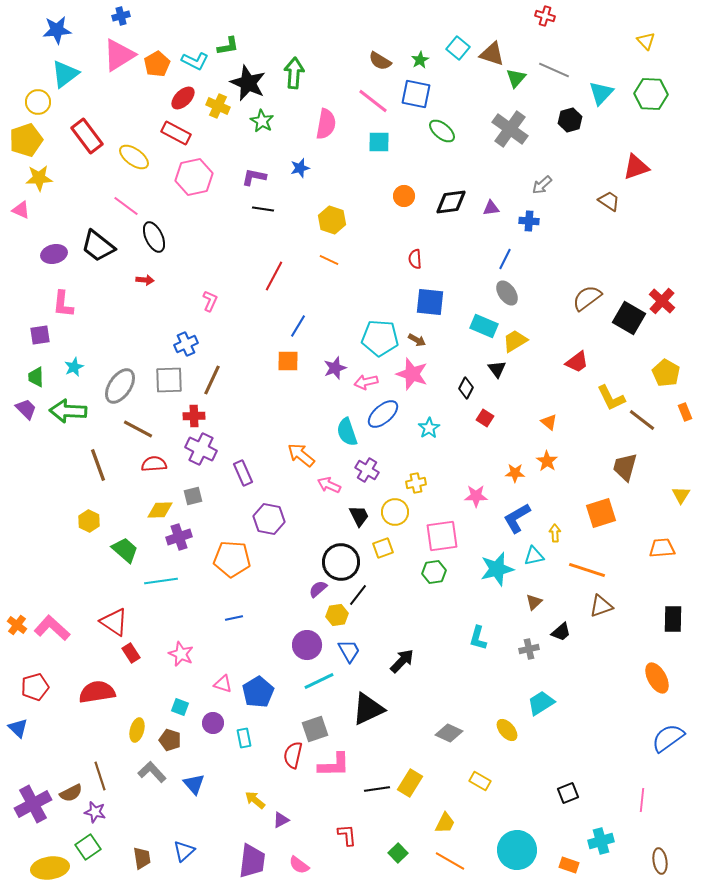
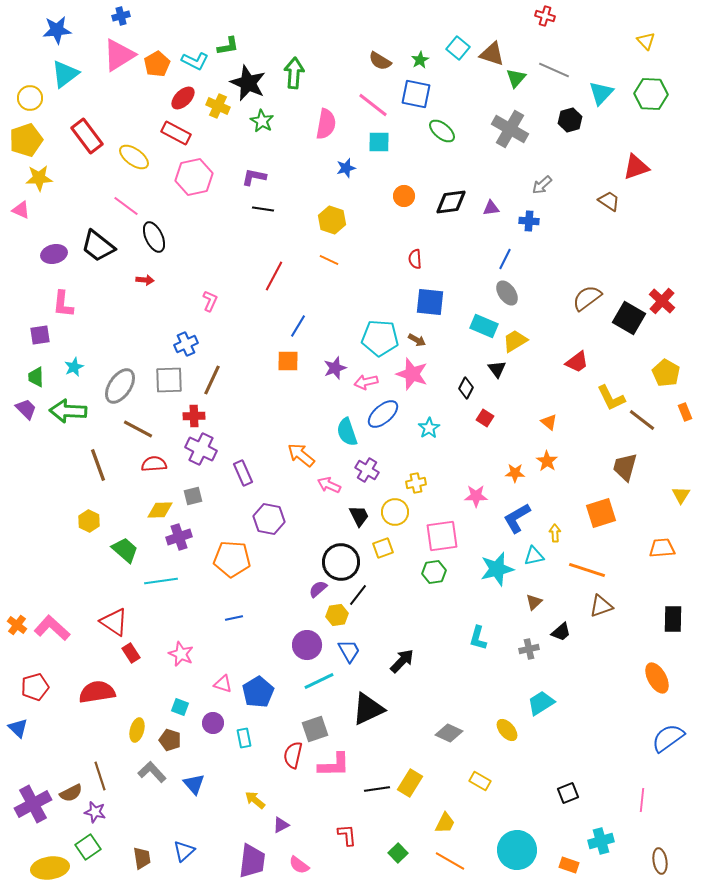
pink line at (373, 101): moved 4 px down
yellow circle at (38, 102): moved 8 px left, 4 px up
gray cross at (510, 129): rotated 6 degrees counterclockwise
blue star at (300, 168): moved 46 px right
purple triangle at (281, 820): moved 5 px down
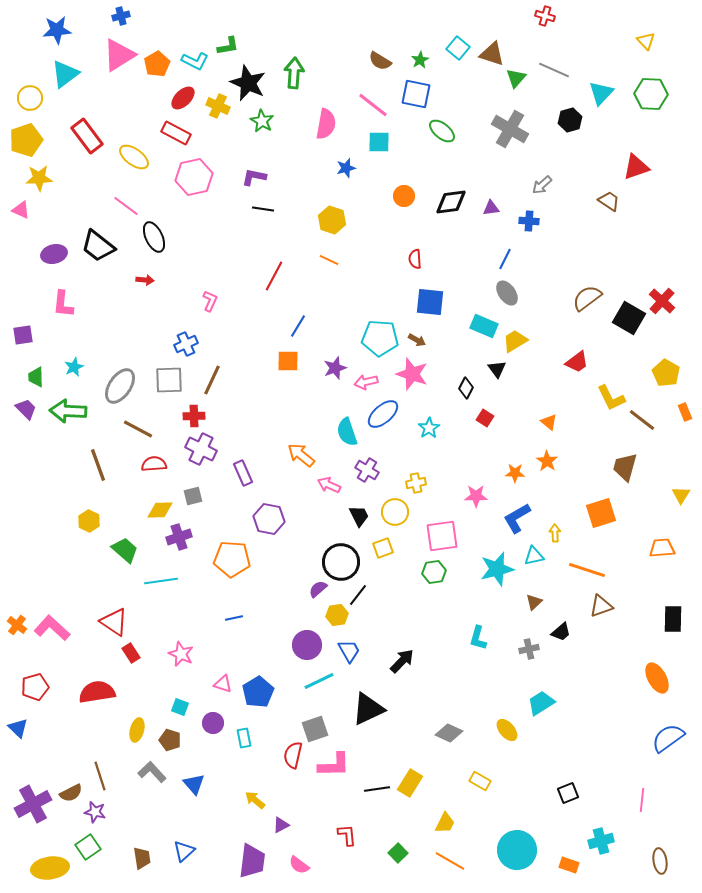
purple square at (40, 335): moved 17 px left
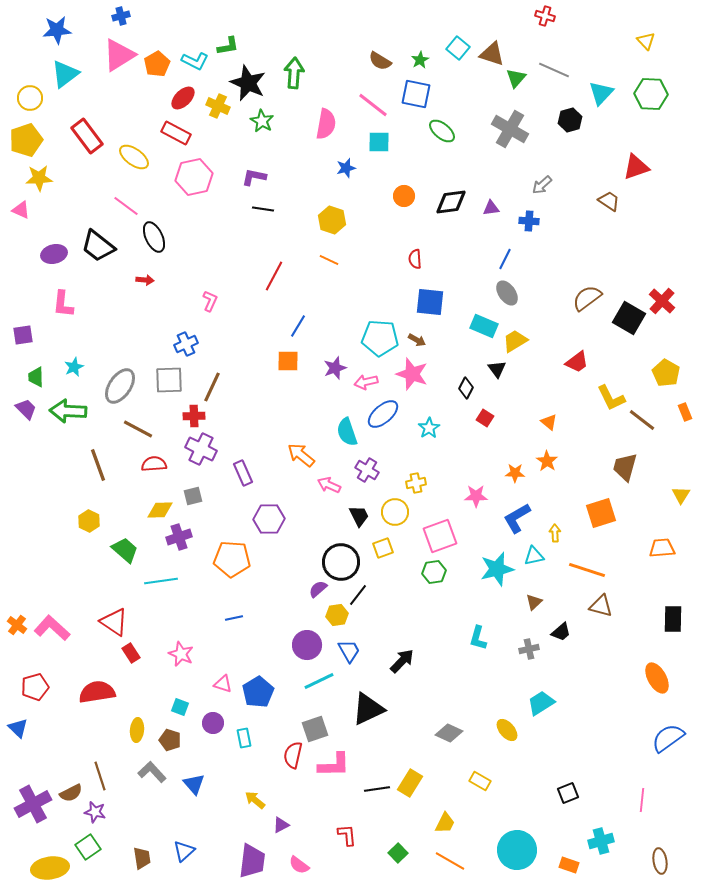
brown line at (212, 380): moved 7 px down
purple hexagon at (269, 519): rotated 12 degrees counterclockwise
pink square at (442, 536): moved 2 px left; rotated 12 degrees counterclockwise
brown triangle at (601, 606): rotated 35 degrees clockwise
yellow ellipse at (137, 730): rotated 10 degrees counterclockwise
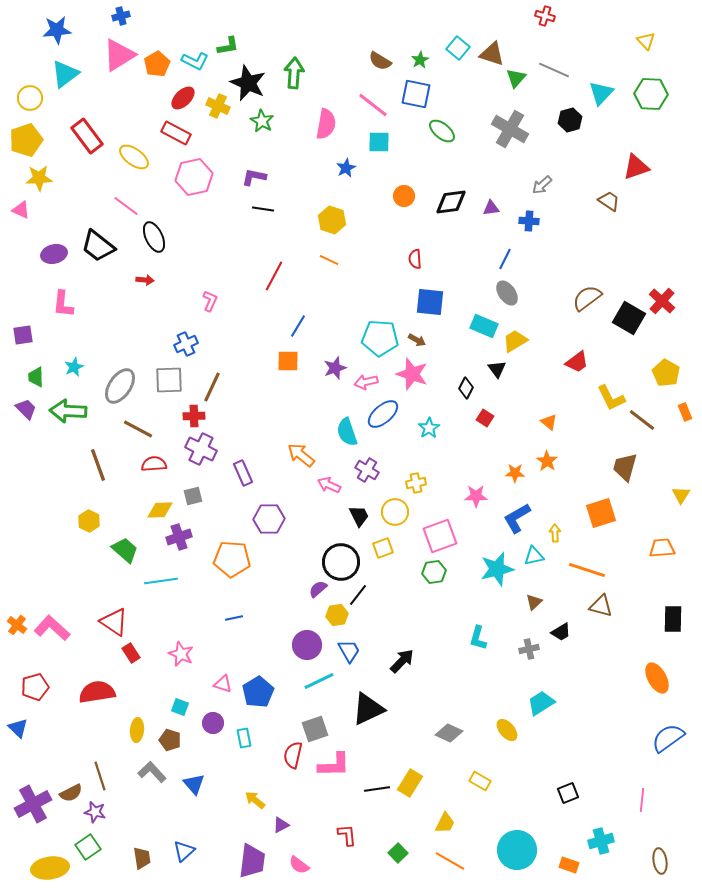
blue star at (346, 168): rotated 12 degrees counterclockwise
black trapezoid at (561, 632): rotated 10 degrees clockwise
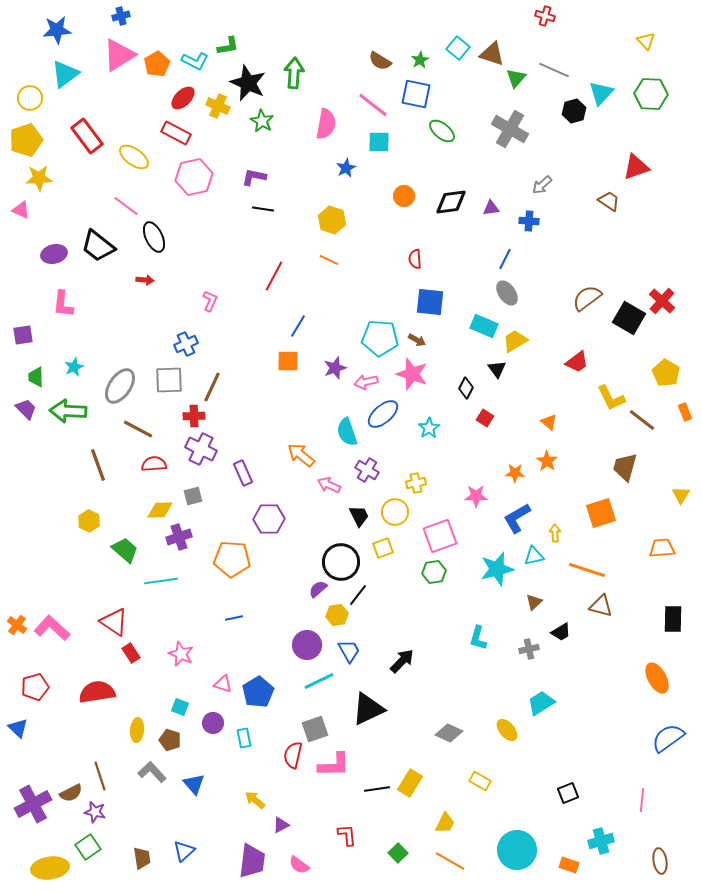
black hexagon at (570, 120): moved 4 px right, 9 px up
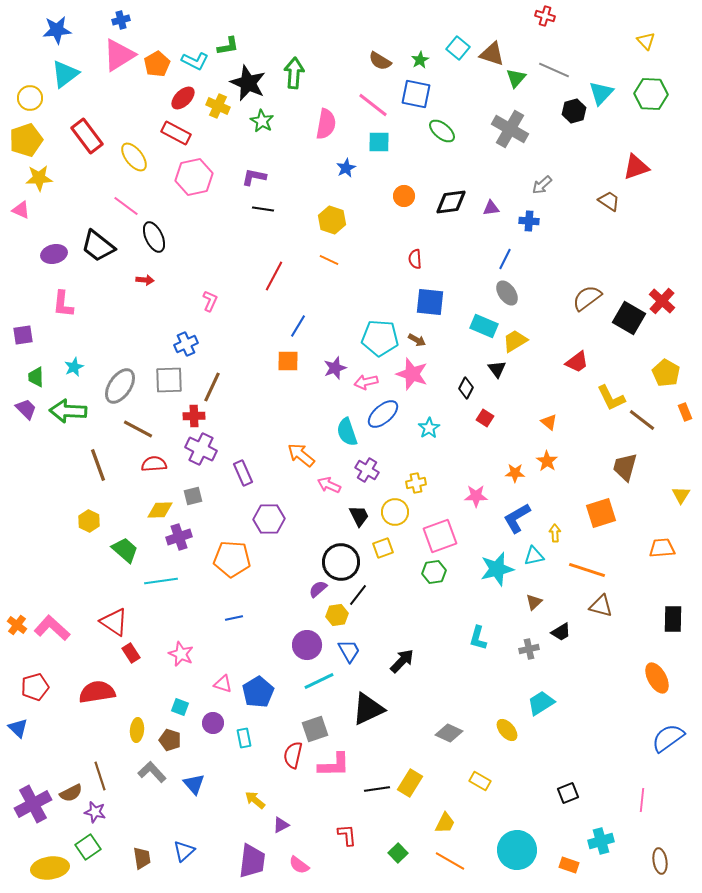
blue cross at (121, 16): moved 4 px down
yellow ellipse at (134, 157): rotated 16 degrees clockwise
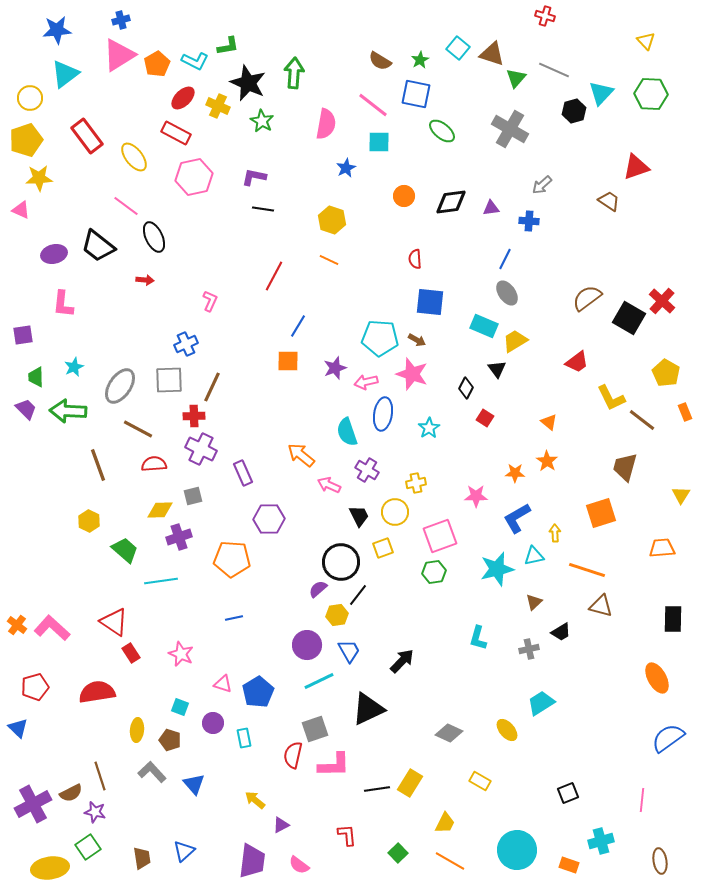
blue ellipse at (383, 414): rotated 40 degrees counterclockwise
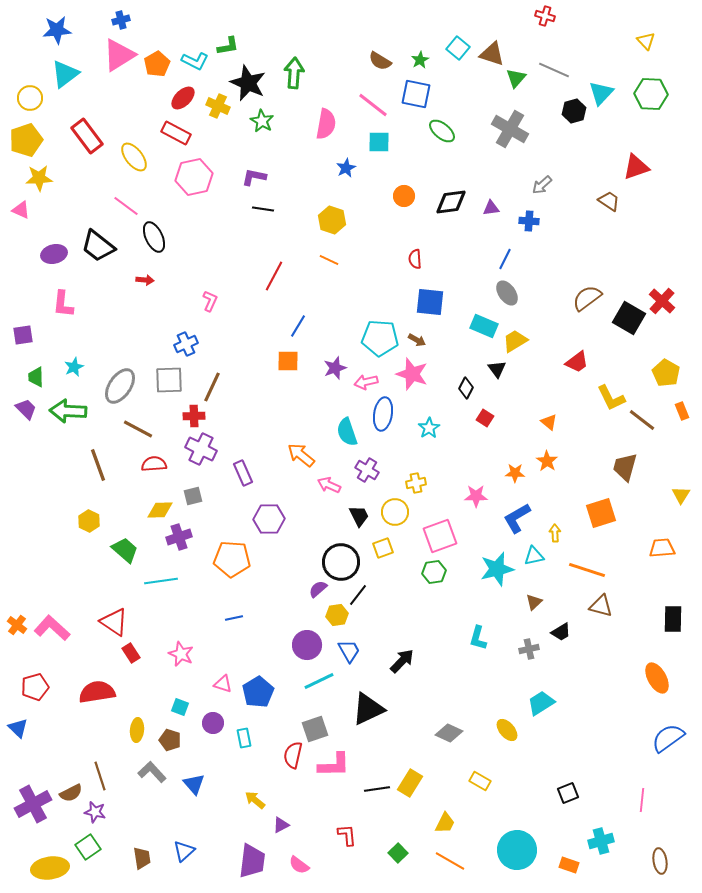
orange rectangle at (685, 412): moved 3 px left, 1 px up
